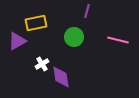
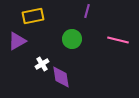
yellow rectangle: moved 3 px left, 7 px up
green circle: moved 2 px left, 2 px down
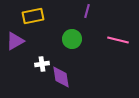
purple triangle: moved 2 px left
white cross: rotated 24 degrees clockwise
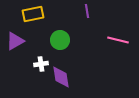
purple line: rotated 24 degrees counterclockwise
yellow rectangle: moved 2 px up
green circle: moved 12 px left, 1 px down
white cross: moved 1 px left
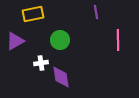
purple line: moved 9 px right, 1 px down
pink line: rotated 75 degrees clockwise
white cross: moved 1 px up
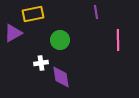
purple triangle: moved 2 px left, 8 px up
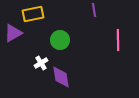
purple line: moved 2 px left, 2 px up
white cross: rotated 24 degrees counterclockwise
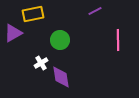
purple line: moved 1 px right, 1 px down; rotated 72 degrees clockwise
